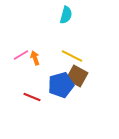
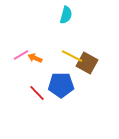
orange arrow: rotated 48 degrees counterclockwise
brown square: moved 10 px right, 13 px up
blue pentagon: rotated 15 degrees clockwise
red line: moved 5 px right, 4 px up; rotated 24 degrees clockwise
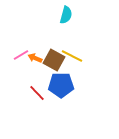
brown square: moved 33 px left, 3 px up
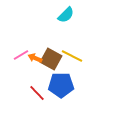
cyan semicircle: rotated 30 degrees clockwise
brown square: moved 3 px left, 1 px up
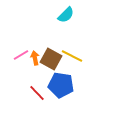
orange arrow: rotated 56 degrees clockwise
blue pentagon: rotated 10 degrees clockwise
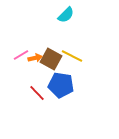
orange arrow: rotated 88 degrees clockwise
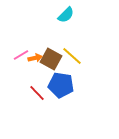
yellow line: rotated 15 degrees clockwise
